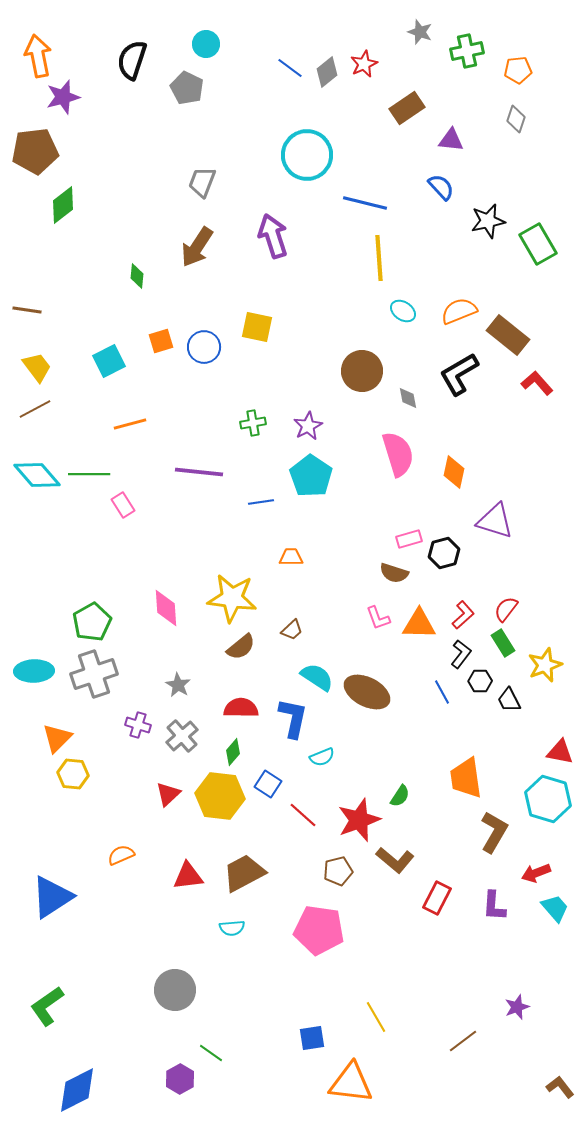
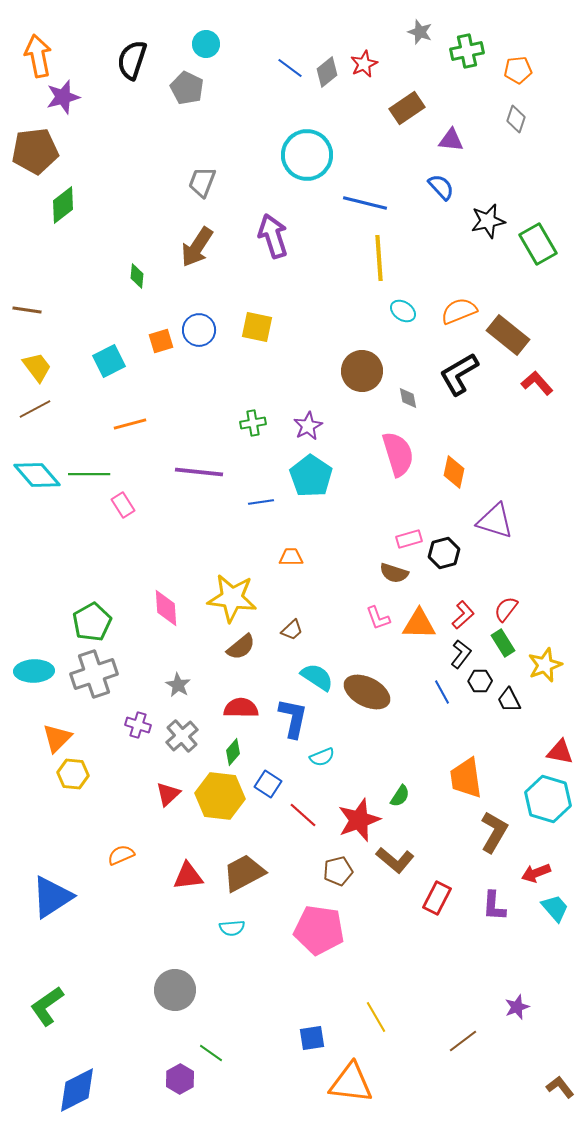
blue circle at (204, 347): moved 5 px left, 17 px up
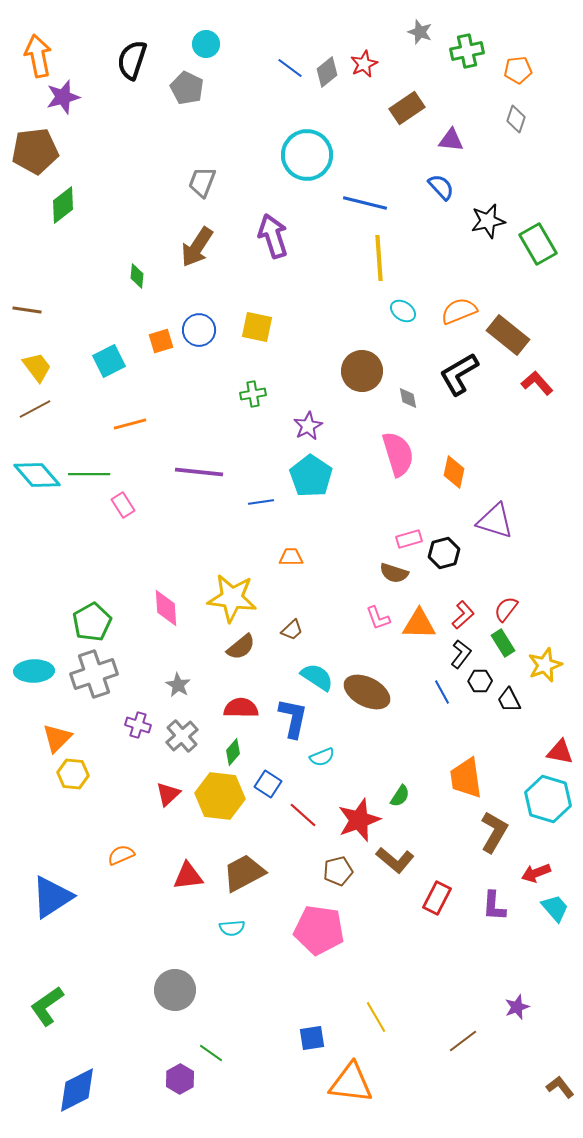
green cross at (253, 423): moved 29 px up
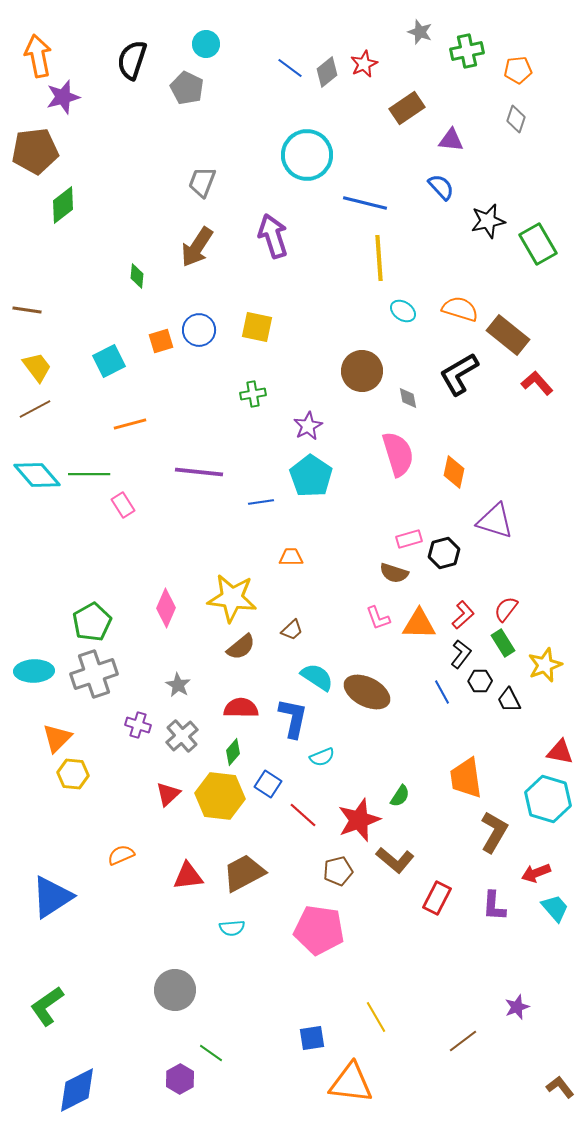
orange semicircle at (459, 311): moved 1 px right, 2 px up; rotated 39 degrees clockwise
pink diamond at (166, 608): rotated 27 degrees clockwise
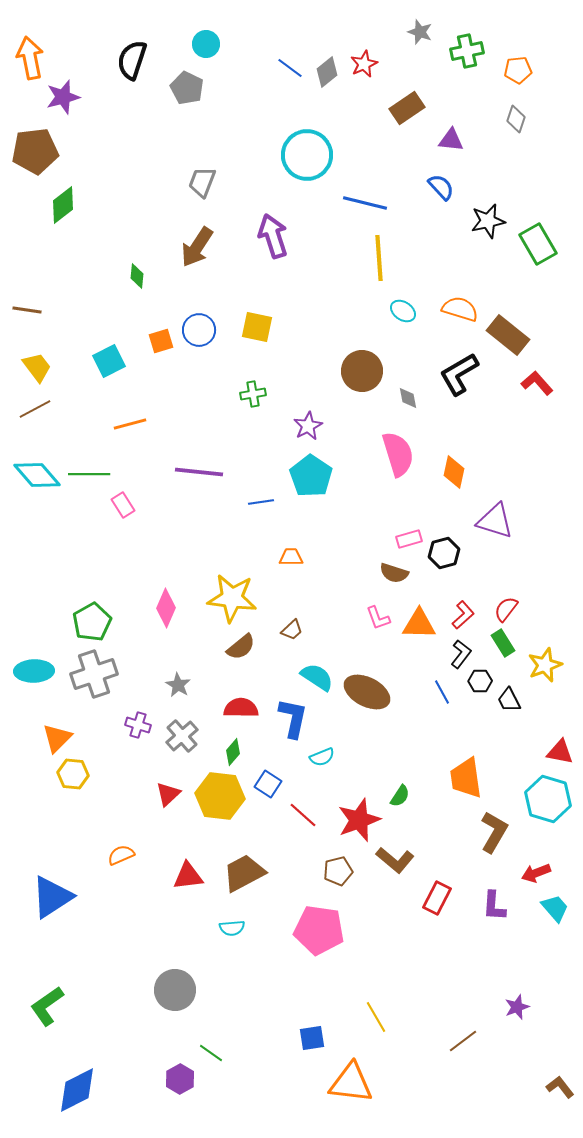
orange arrow at (38, 56): moved 8 px left, 2 px down
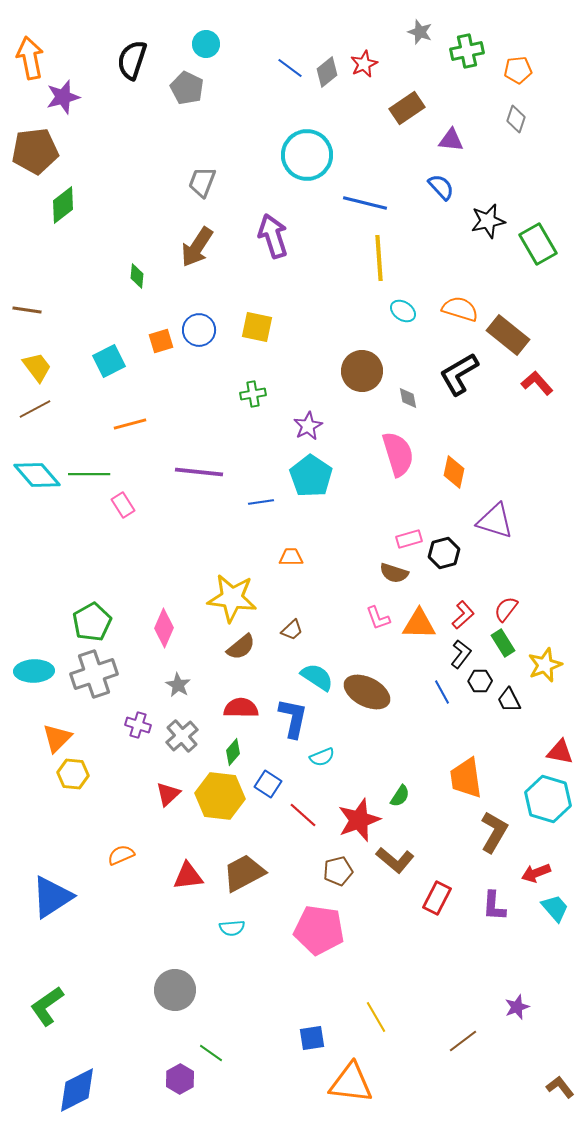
pink diamond at (166, 608): moved 2 px left, 20 px down
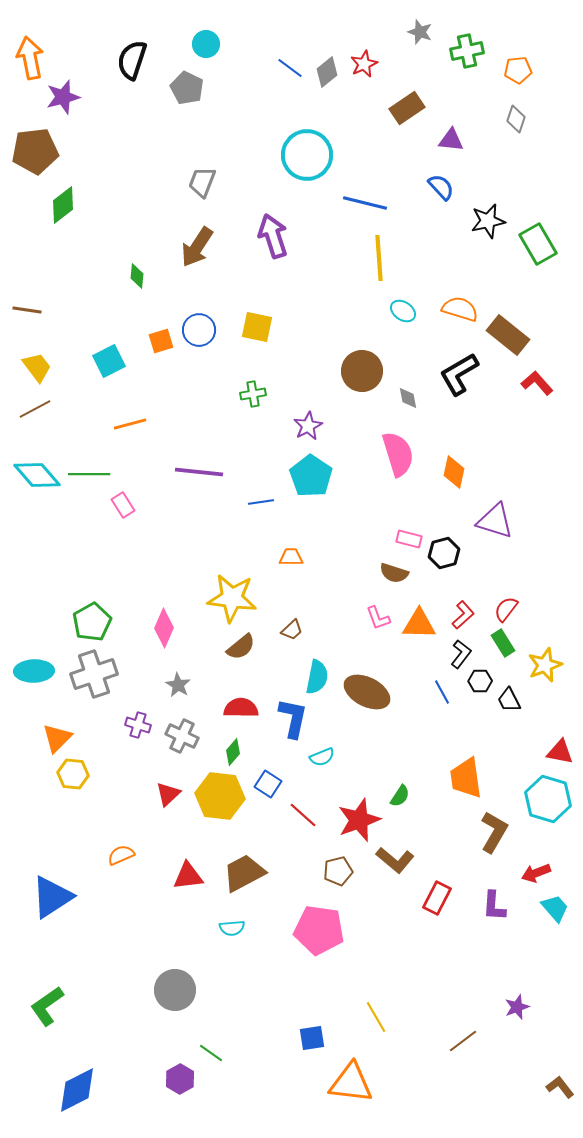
pink rectangle at (409, 539): rotated 30 degrees clockwise
cyan semicircle at (317, 677): rotated 68 degrees clockwise
gray cross at (182, 736): rotated 24 degrees counterclockwise
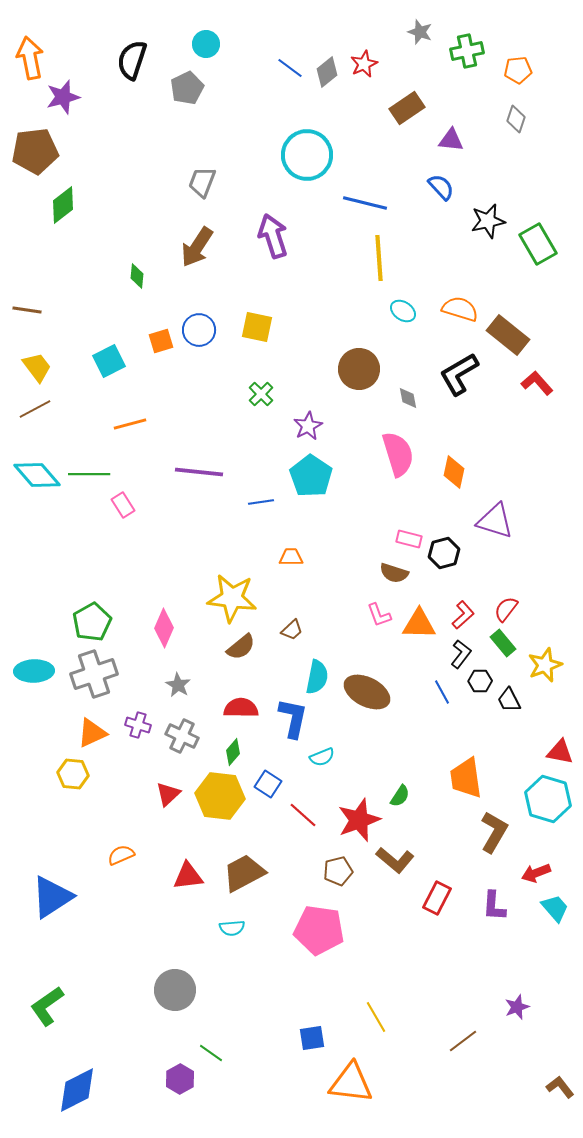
gray pentagon at (187, 88): rotated 20 degrees clockwise
brown circle at (362, 371): moved 3 px left, 2 px up
green cross at (253, 394): moved 8 px right; rotated 35 degrees counterclockwise
pink L-shape at (378, 618): moved 1 px right, 3 px up
green rectangle at (503, 643): rotated 8 degrees counterclockwise
orange triangle at (57, 738): moved 35 px right, 5 px up; rotated 20 degrees clockwise
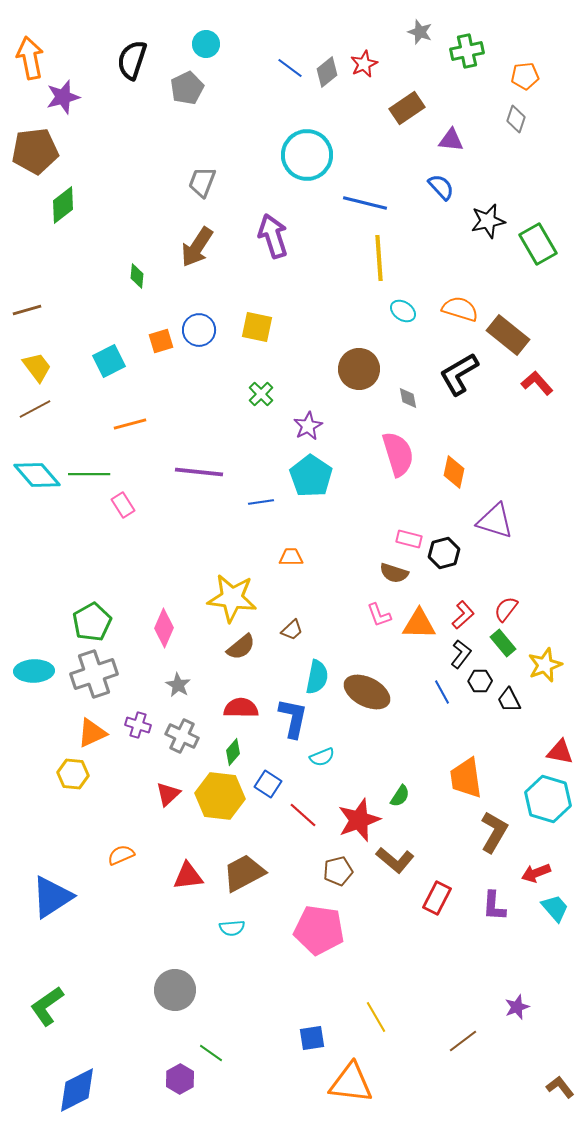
orange pentagon at (518, 70): moved 7 px right, 6 px down
brown line at (27, 310): rotated 24 degrees counterclockwise
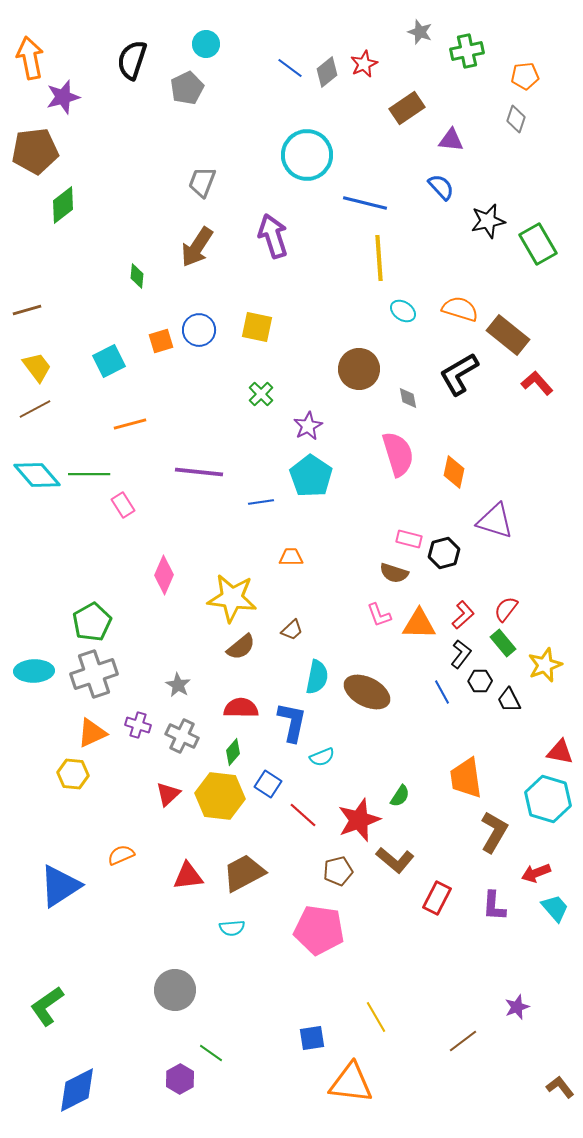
pink diamond at (164, 628): moved 53 px up
blue L-shape at (293, 718): moved 1 px left, 4 px down
blue triangle at (52, 897): moved 8 px right, 11 px up
